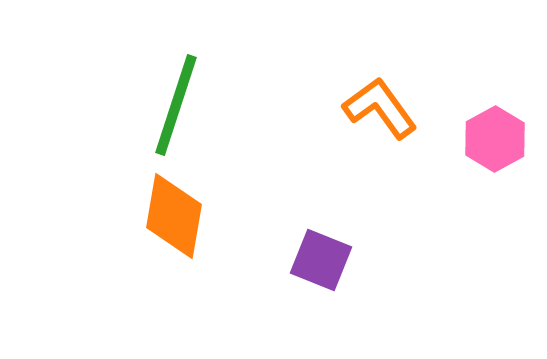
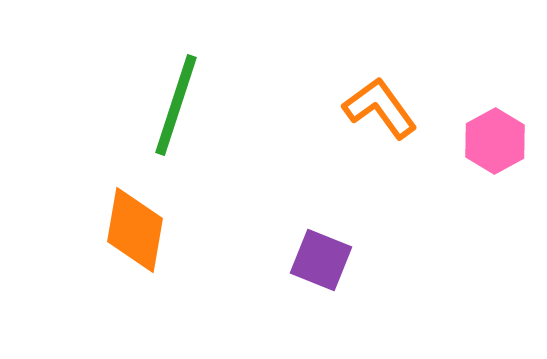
pink hexagon: moved 2 px down
orange diamond: moved 39 px left, 14 px down
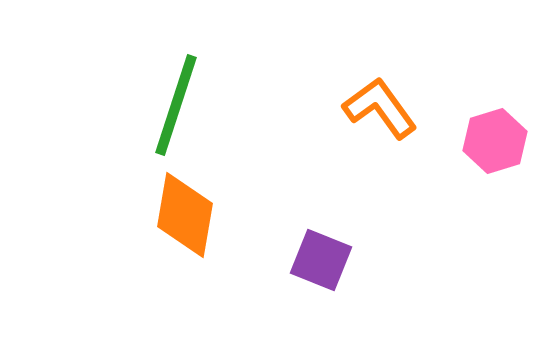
pink hexagon: rotated 12 degrees clockwise
orange diamond: moved 50 px right, 15 px up
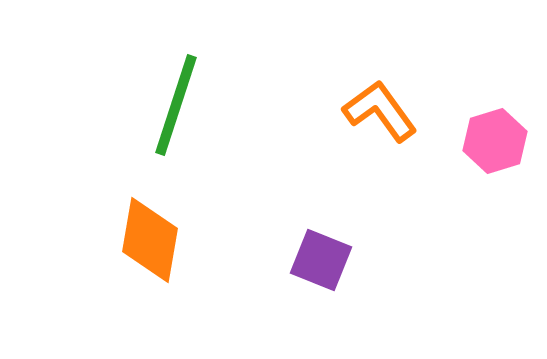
orange L-shape: moved 3 px down
orange diamond: moved 35 px left, 25 px down
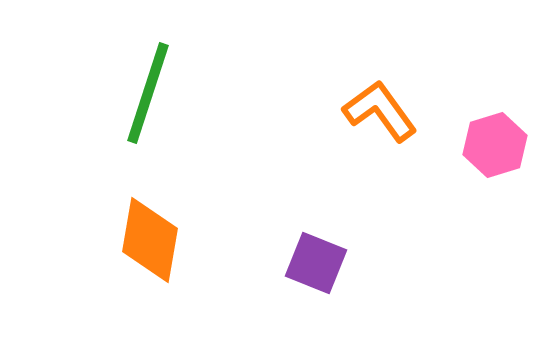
green line: moved 28 px left, 12 px up
pink hexagon: moved 4 px down
purple square: moved 5 px left, 3 px down
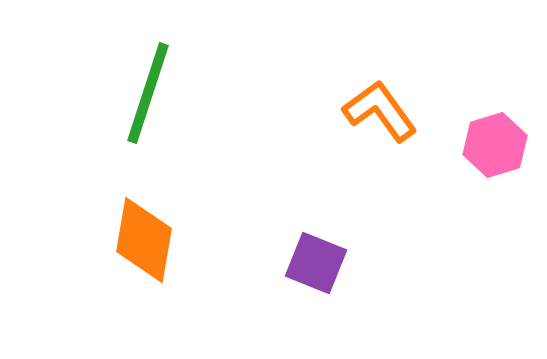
orange diamond: moved 6 px left
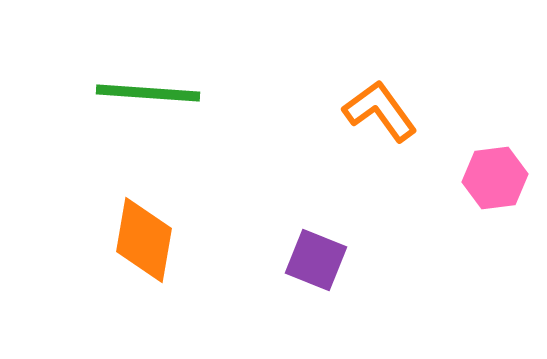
green line: rotated 76 degrees clockwise
pink hexagon: moved 33 px down; rotated 10 degrees clockwise
purple square: moved 3 px up
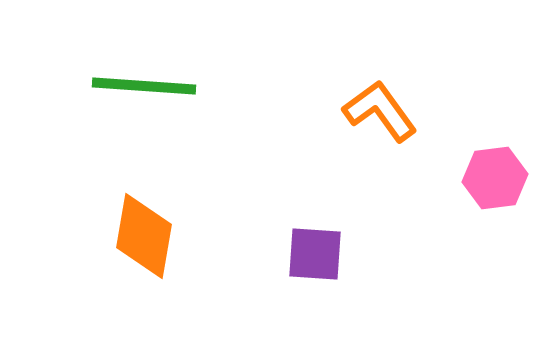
green line: moved 4 px left, 7 px up
orange diamond: moved 4 px up
purple square: moved 1 px left, 6 px up; rotated 18 degrees counterclockwise
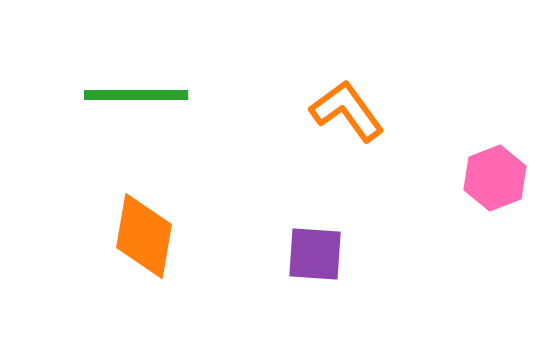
green line: moved 8 px left, 9 px down; rotated 4 degrees counterclockwise
orange L-shape: moved 33 px left
pink hexagon: rotated 14 degrees counterclockwise
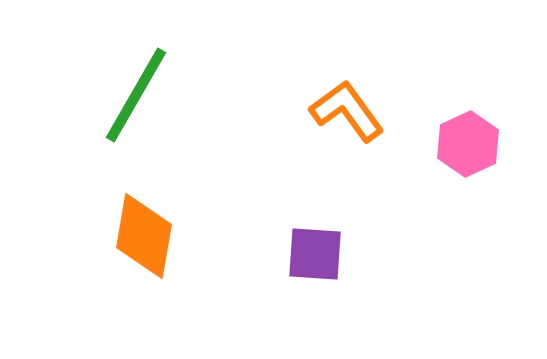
green line: rotated 60 degrees counterclockwise
pink hexagon: moved 27 px left, 34 px up; rotated 4 degrees counterclockwise
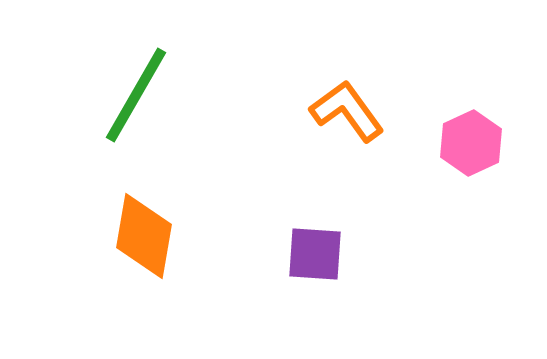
pink hexagon: moved 3 px right, 1 px up
